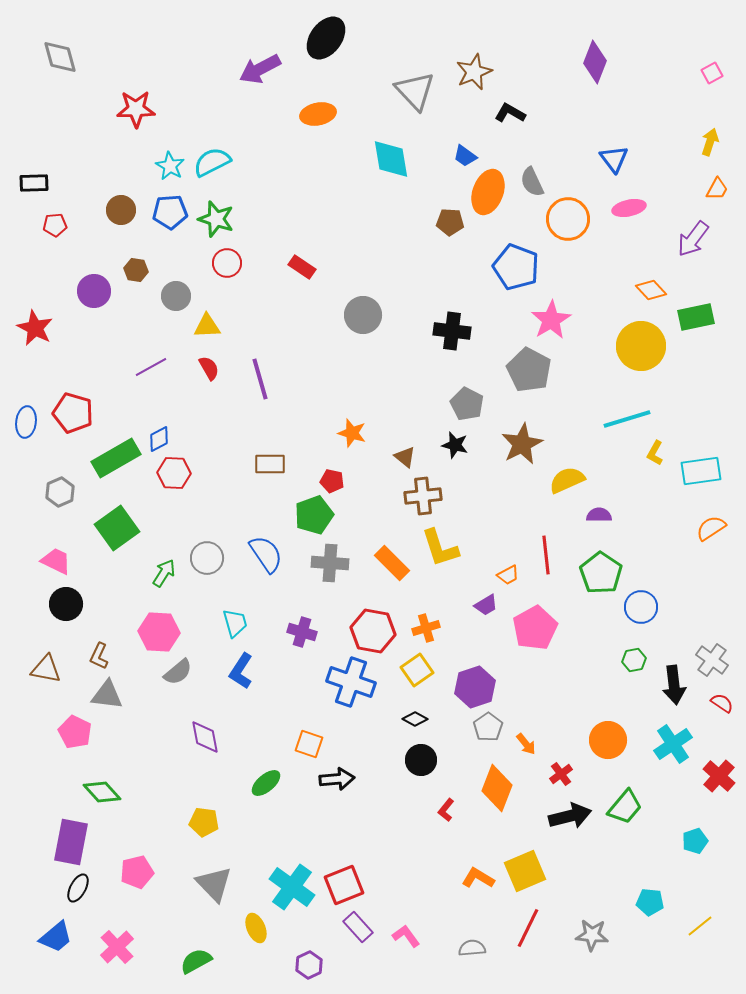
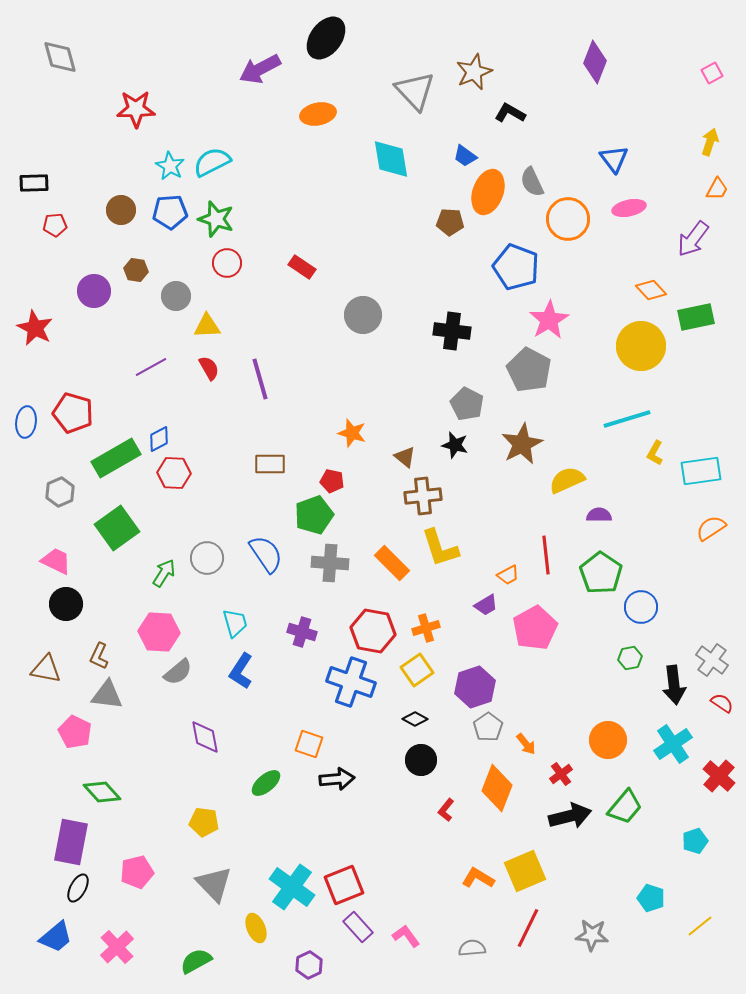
pink star at (551, 320): moved 2 px left
green hexagon at (634, 660): moved 4 px left, 2 px up
cyan pentagon at (650, 902): moved 1 px right, 4 px up; rotated 12 degrees clockwise
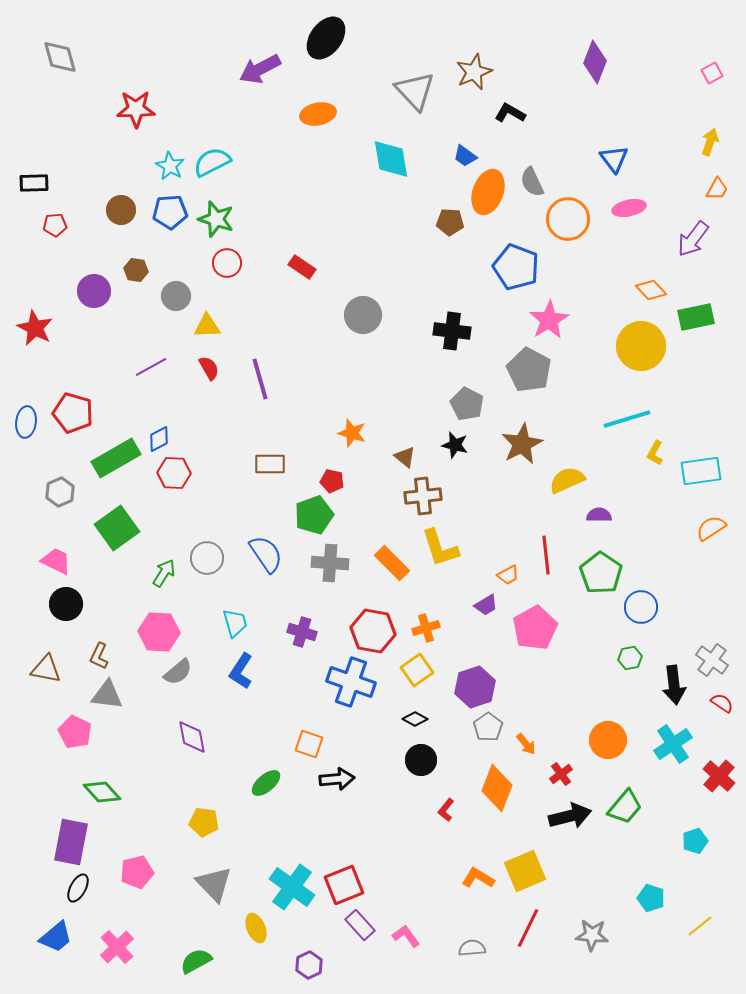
purple diamond at (205, 737): moved 13 px left
purple rectangle at (358, 927): moved 2 px right, 2 px up
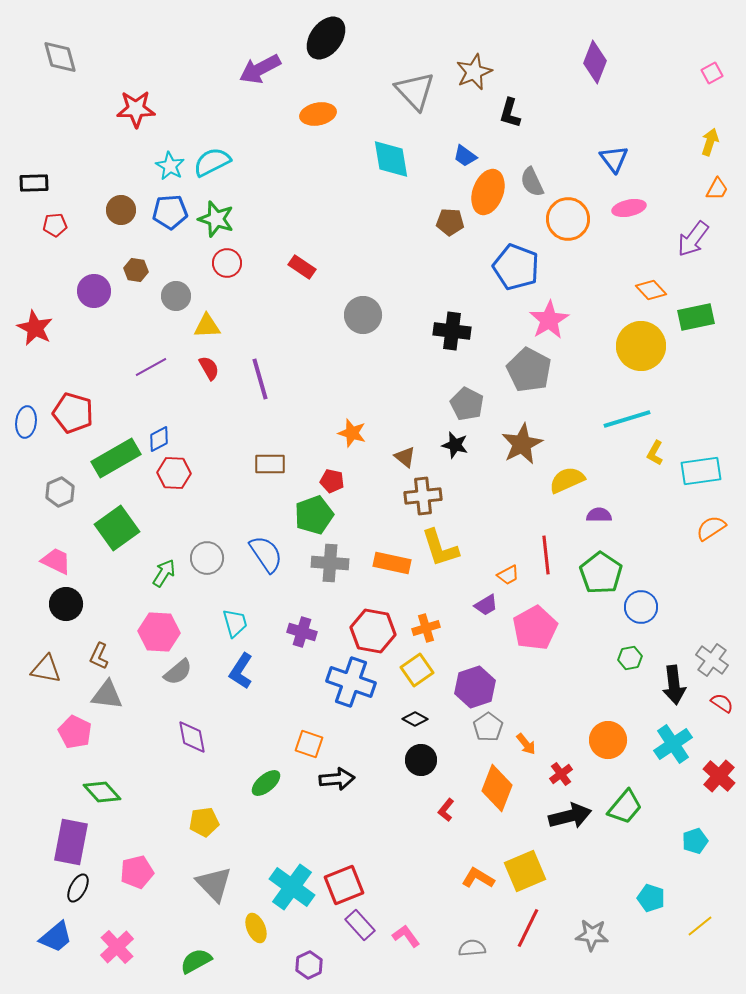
black L-shape at (510, 113): rotated 104 degrees counterclockwise
orange rectangle at (392, 563): rotated 33 degrees counterclockwise
yellow pentagon at (204, 822): rotated 16 degrees counterclockwise
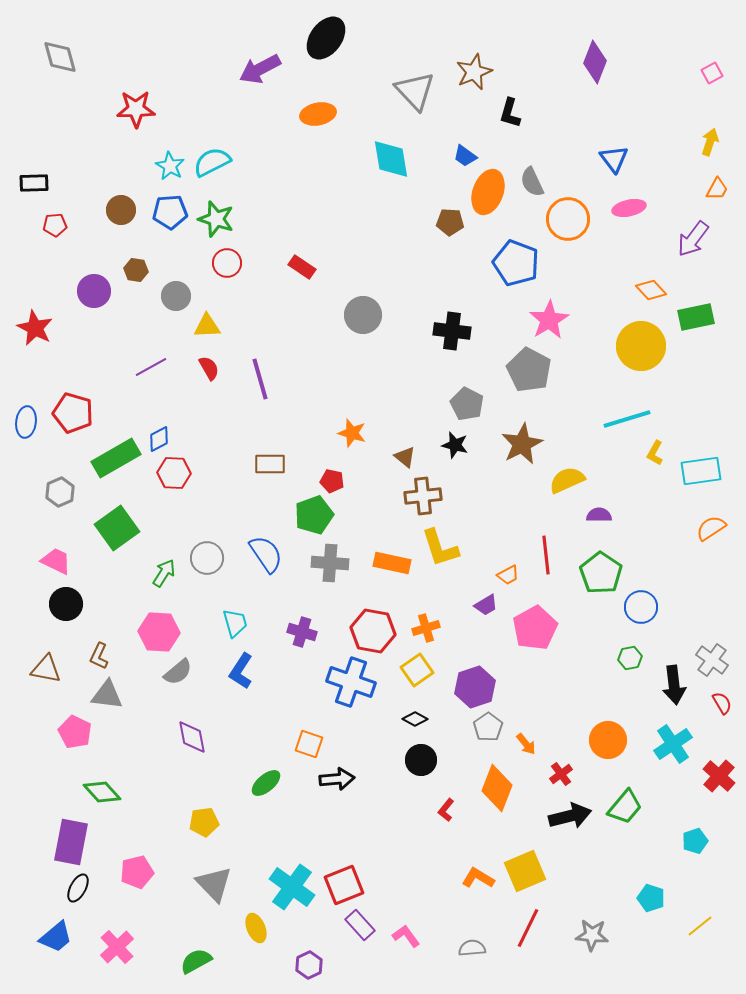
blue pentagon at (516, 267): moved 4 px up
red semicircle at (722, 703): rotated 25 degrees clockwise
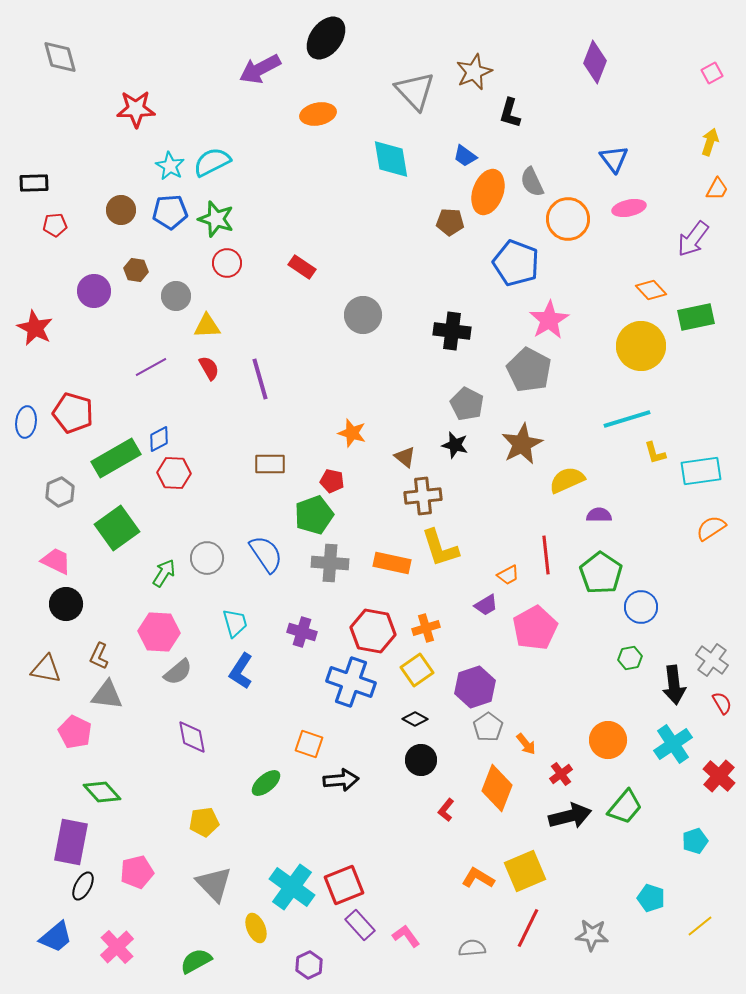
yellow L-shape at (655, 453): rotated 45 degrees counterclockwise
black arrow at (337, 779): moved 4 px right, 1 px down
black ellipse at (78, 888): moved 5 px right, 2 px up
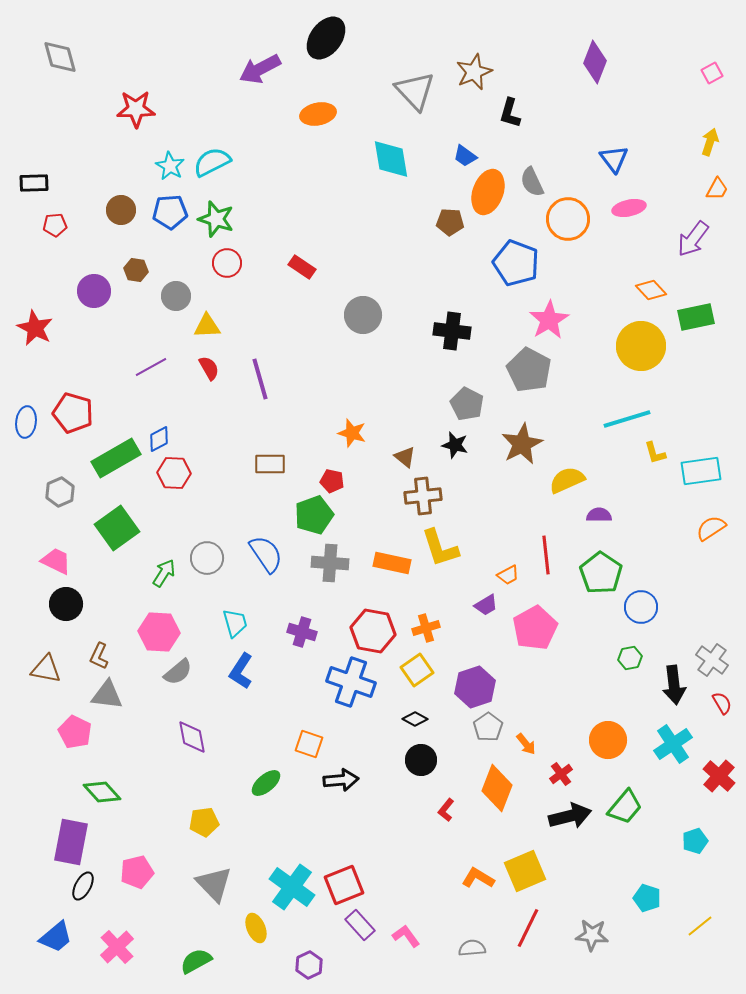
cyan pentagon at (651, 898): moved 4 px left
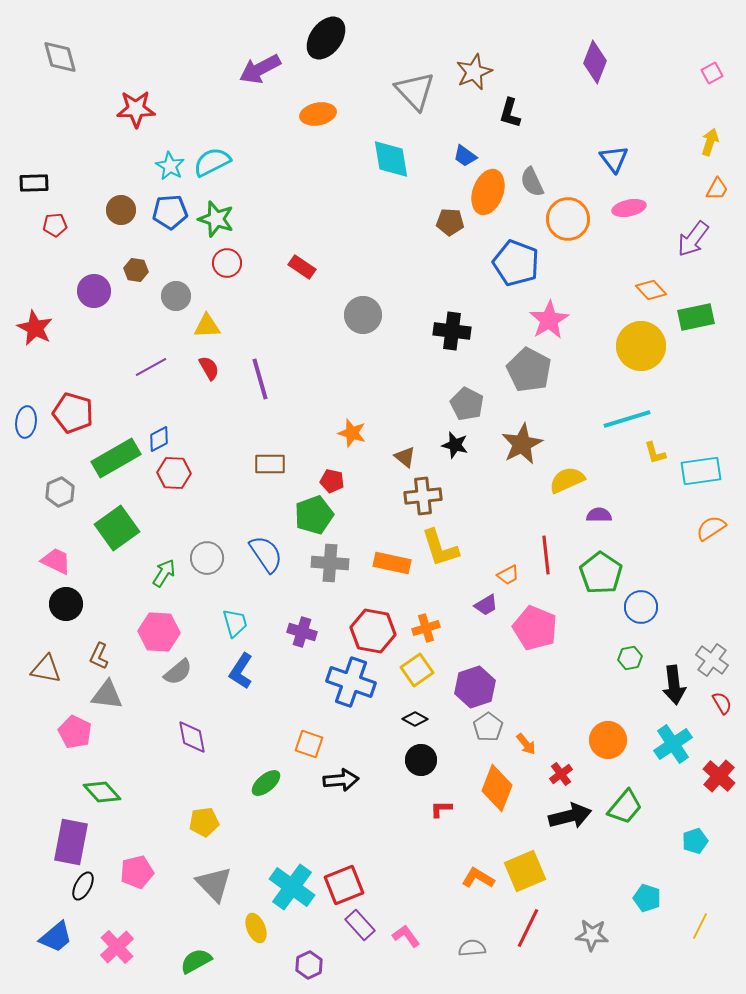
pink pentagon at (535, 628): rotated 21 degrees counterclockwise
red L-shape at (446, 810): moved 5 px left, 1 px up; rotated 50 degrees clockwise
yellow line at (700, 926): rotated 24 degrees counterclockwise
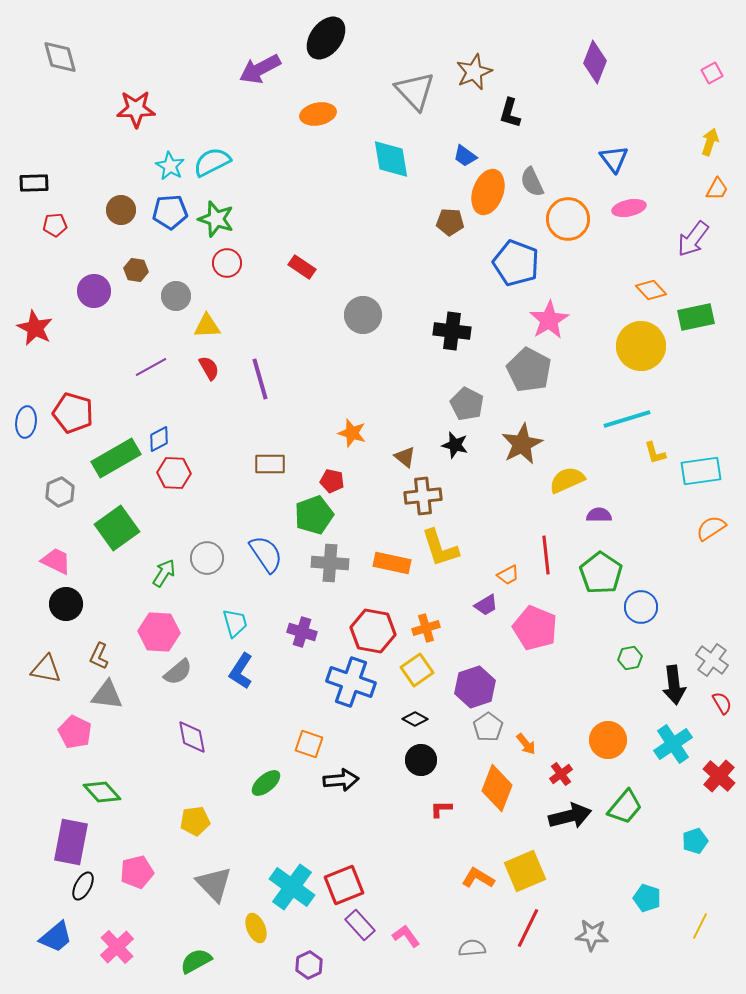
yellow pentagon at (204, 822): moved 9 px left, 1 px up
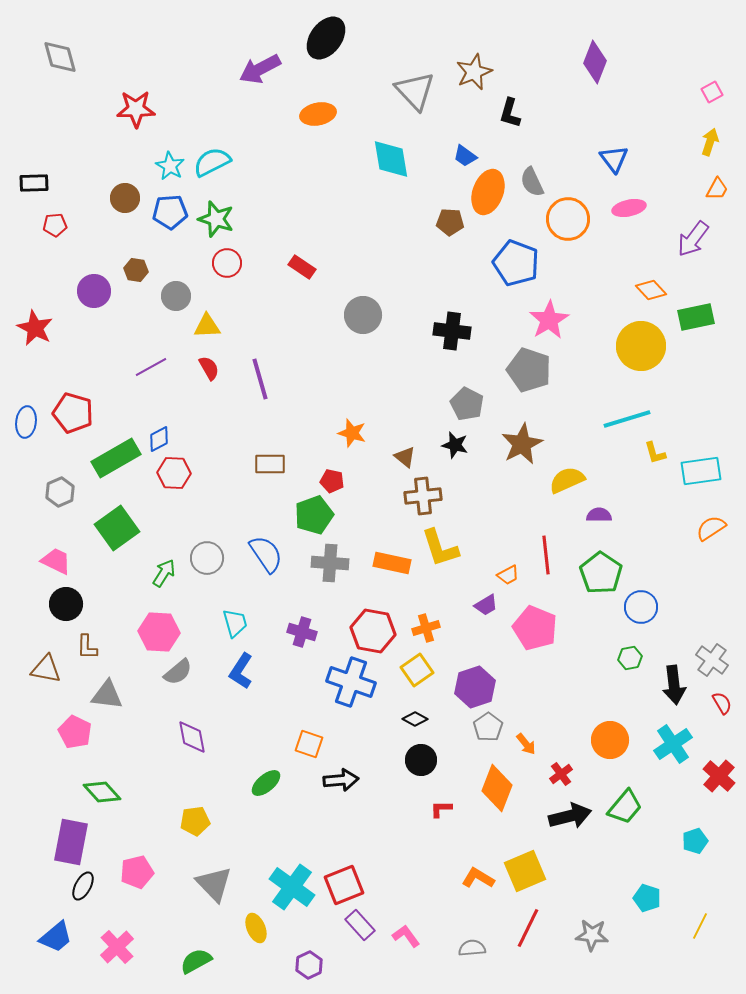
pink square at (712, 73): moved 19 px down
brown circle at (121, 210): moved 4 px right, 12 px up
gray pentagon at (529, 370): rotated 9 degrees counterclockwise
brown L-shape at (99, 656): moved 12 px left, 9 px up; rotated 24 degrees counterclockwise
orange circle at (608, 740): moved 2 px right
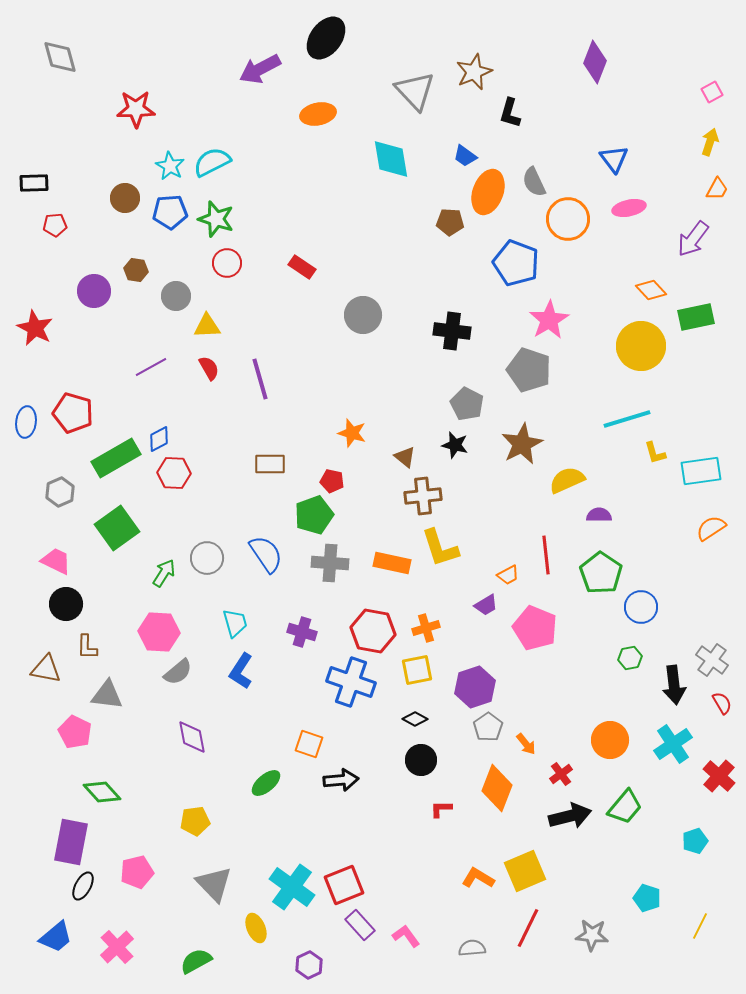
gray semicircle at (532, 182): moved 2 px right
yellow square at (417, 670): rotated 24 degrees clockwise
